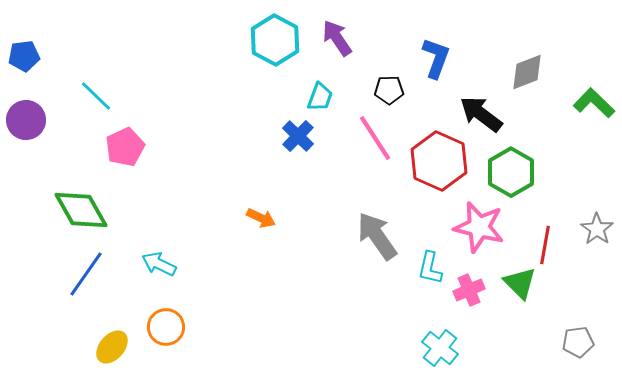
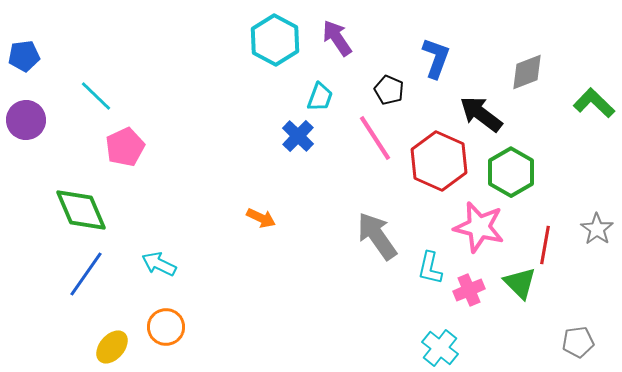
black pentagon: rotated 24 degrees clockwise
green diamond: rotated 6 degrees clockwise
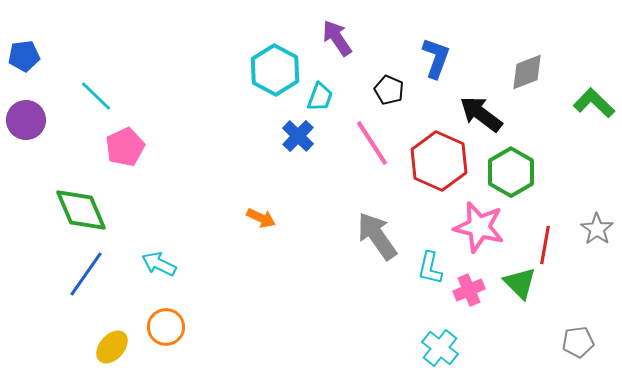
cyan hexagon: moved 30 px down
pink line: moved 3 px left, 5 px down
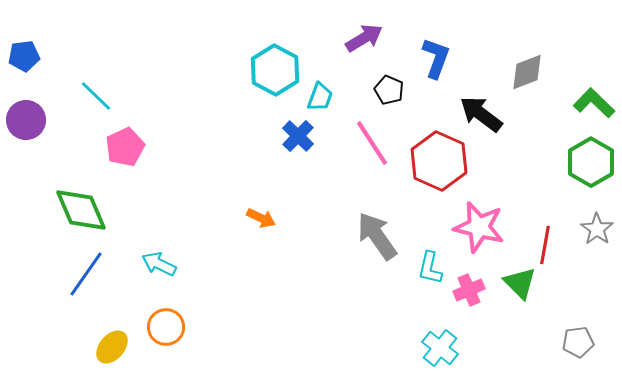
purple arrow: moved 27 px right; rotated 93 degrees clockwise
green hexagon: moved 80 px right, 10 px up
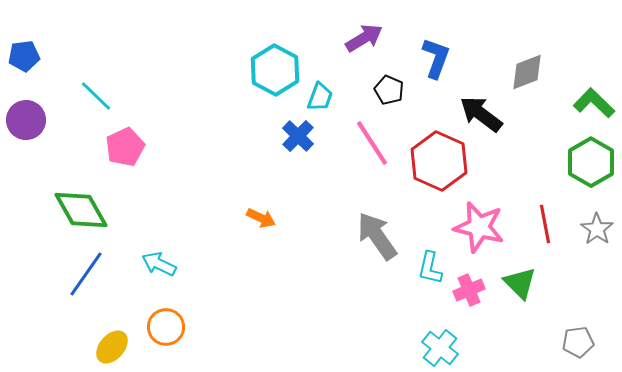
green diamond: rotated 6 degrees counterclockwise
red line: moved 21 px up; rotated 21 degrees counterclockwise
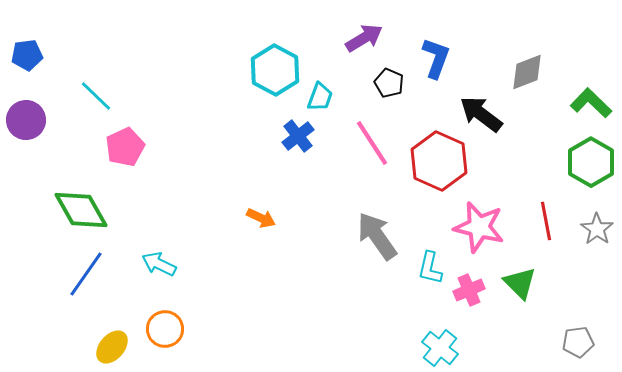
blue pentagon: moved 3 px right, 1 px up
black pentagon: moved 7 px up
green L-shape: moved 3 px left
blue cross: rotated 8 degrees clockwise
red line: moved 1 px right, 3 px up
orange circle: moved 1 px left, 2 px down
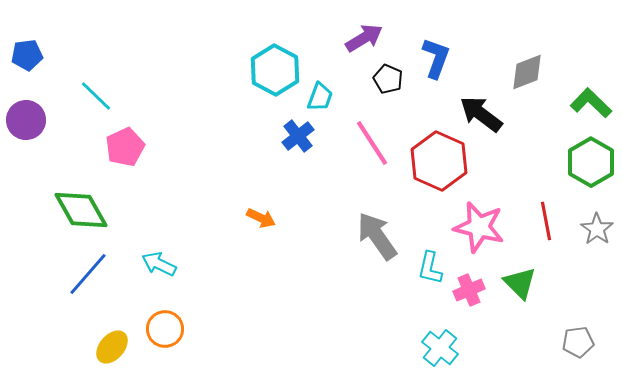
black pentagon: moved 1 px left, 4 px up
blue line: moved 2 px right; rotated 6 degrees clockwise
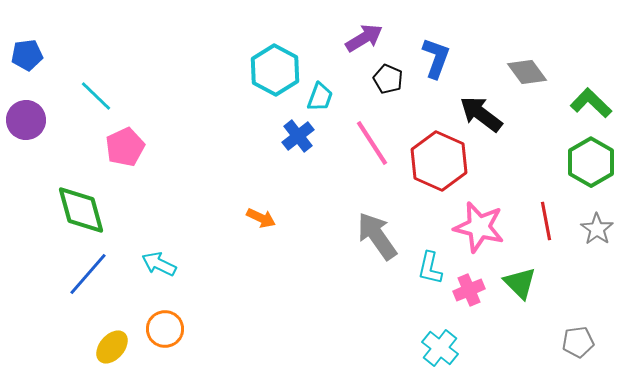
gray diamond: rotated 75 degrees clockwise
green diamond: rotated 14 degrees clockwise
